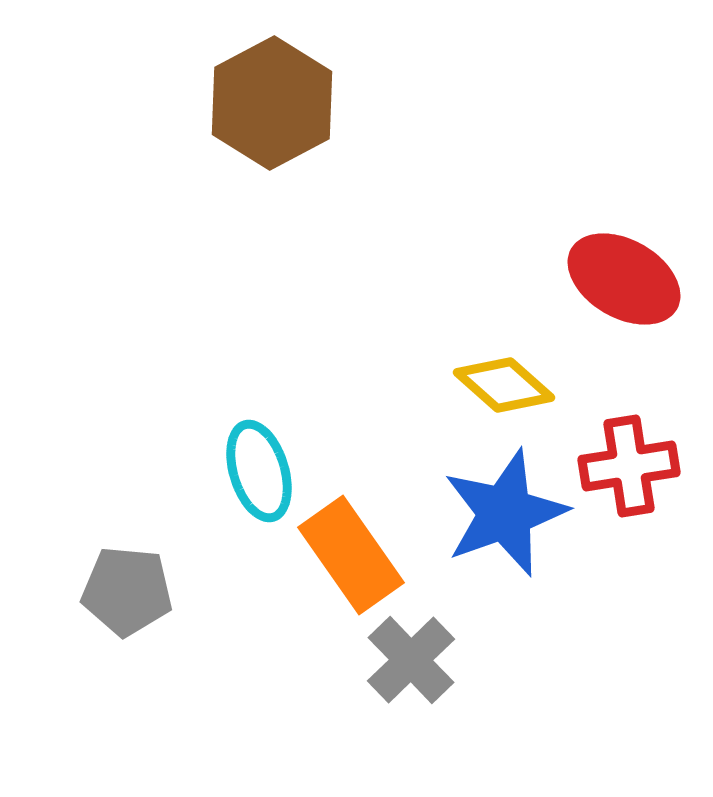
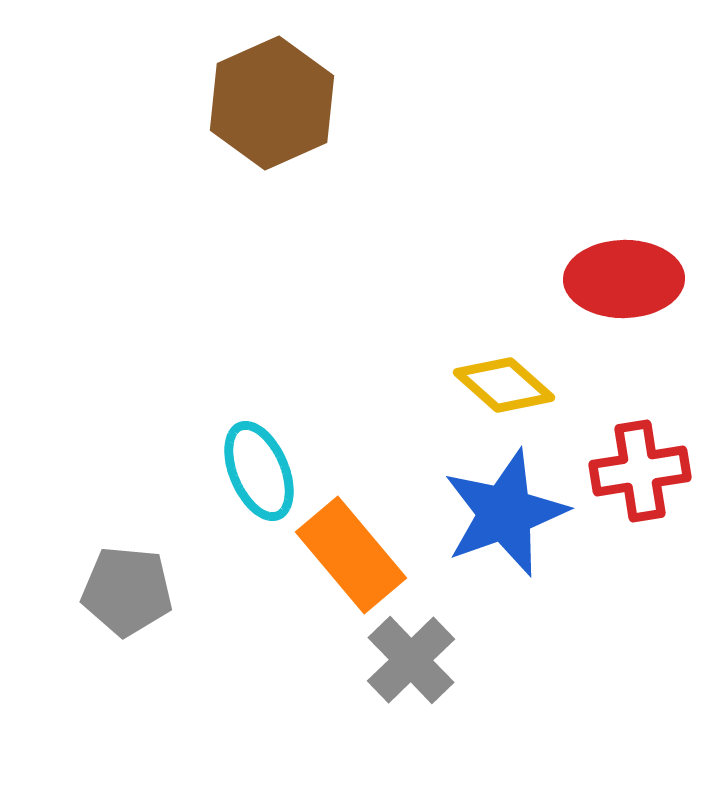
brown hexagon: rotated 4 degrees clockwise
red ellipse: rotated 31 degrees counterclockwise
red cross: moved 11 px right, 5 px down
cyan ellipse: rotated 6 degrees counterclockwise
orange rectangle: rotated 5 degrees counterclockwise
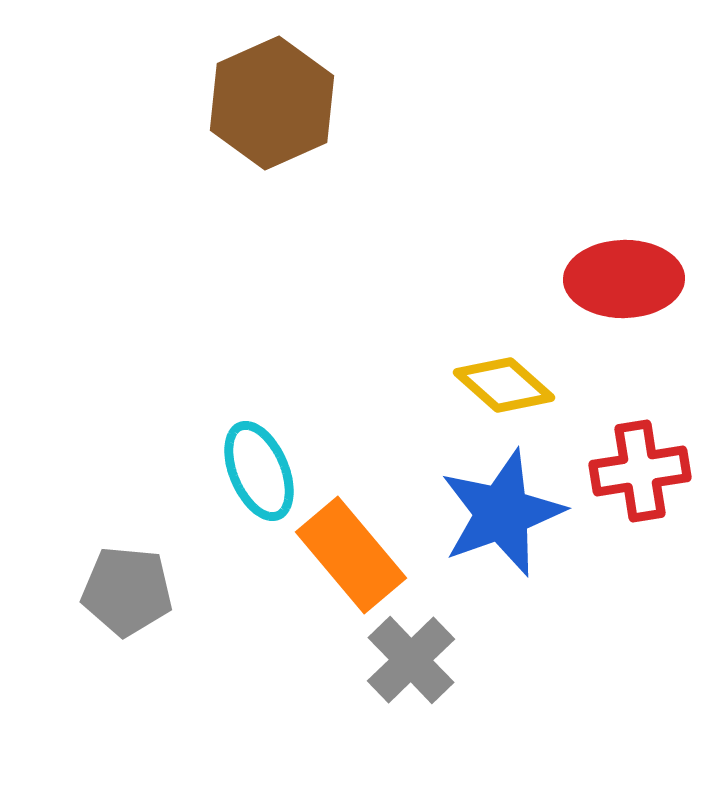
blue star: moved 3 px left
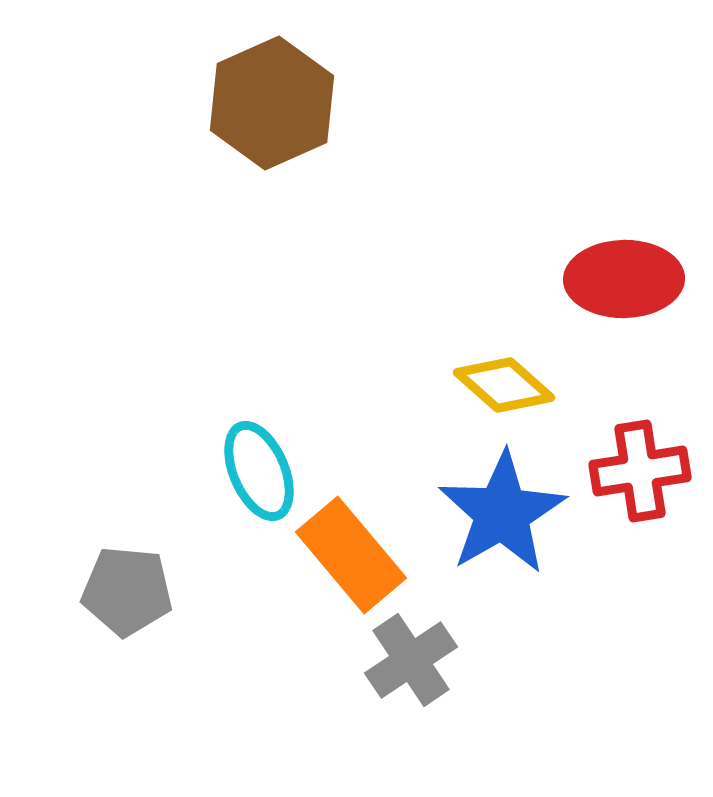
blue star: rotated 10 degrees counterclockwise
gray cross: rotated 10 degrees clockwise
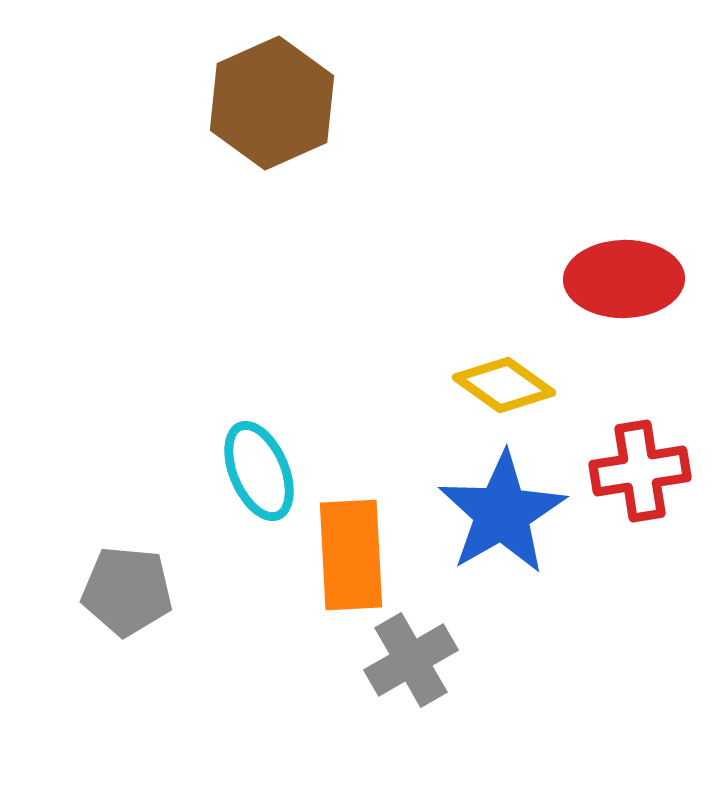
yellow diamond: rotated 6 degrees counterclockwise
orange rectangle: rotated 37 degrees clockwise
gray cross: rotated 4 degrees clockwise
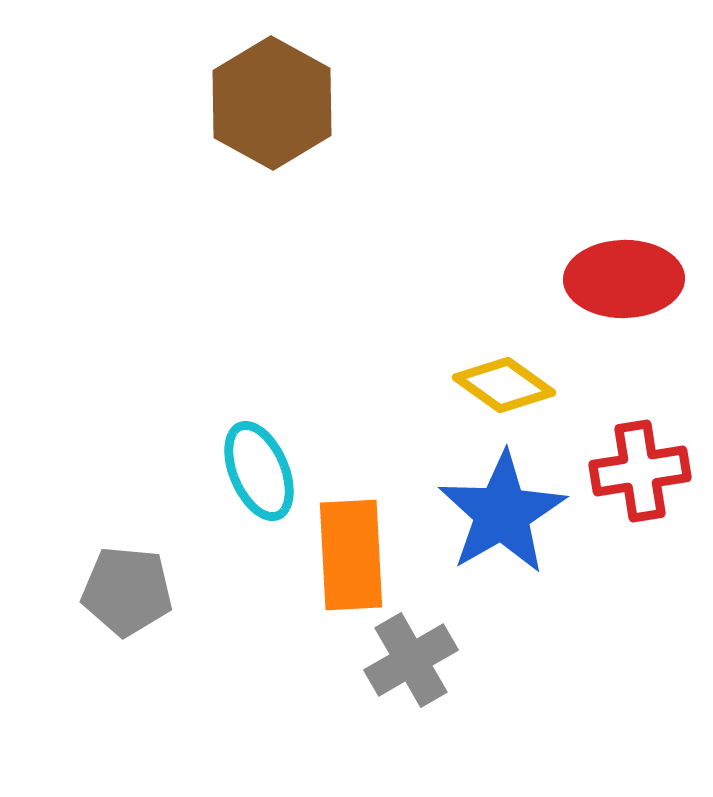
brown hexagon: rotated 7 degrees counterclockwise
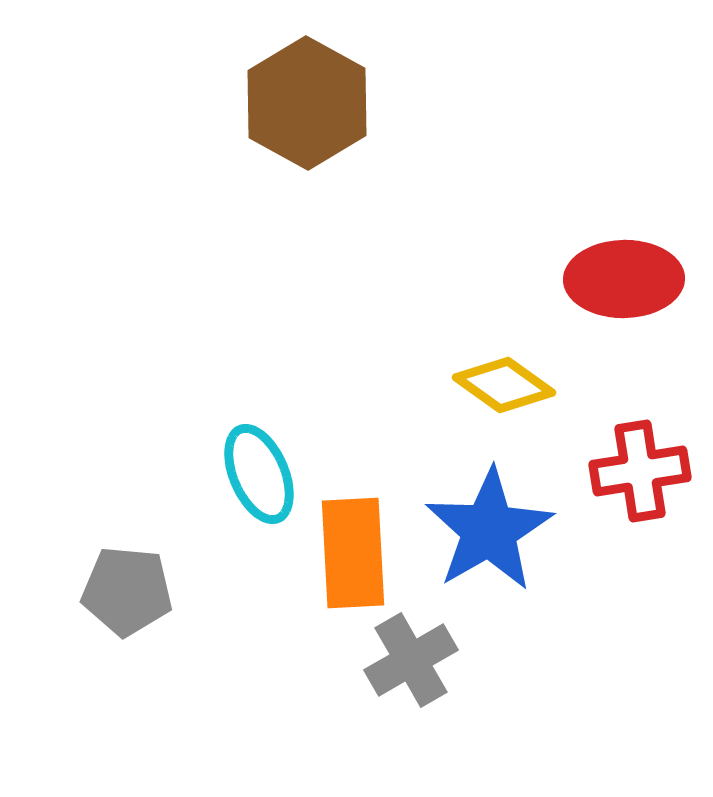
brown hexagon: moved 35 px right
cyan ellipse: moved 3 px down
blue star: moved 13 px left, 17 px down
orange rectangle: moved 2 px right, 2 px up
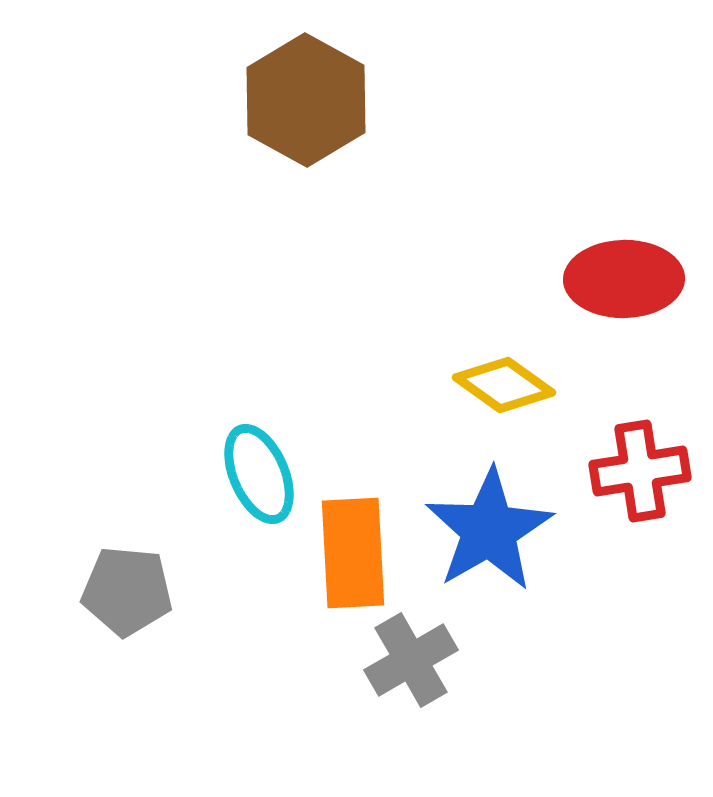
brown hexagon: moved 1 px left, 3 px up
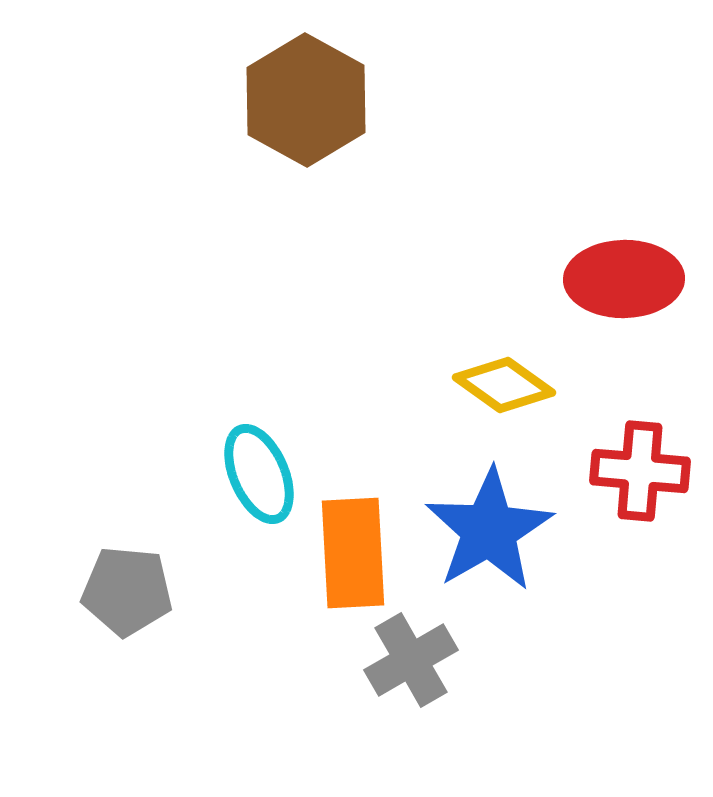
red cross: rotated 14 degrees clockwise
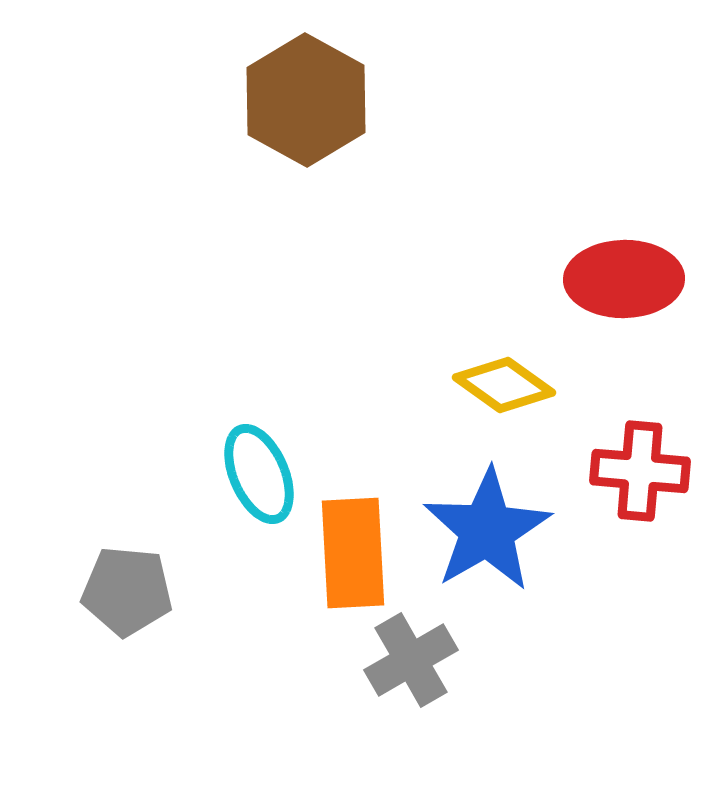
blue star: moved 2 px left
